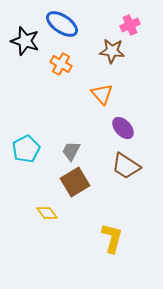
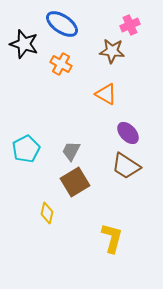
black star: moved 1 px left, 3 px down
orange triangle: moved 4 px right; rotated 20 degrees counterclockwise
purple ellipse: moved 5 px right, 5 px down
yellow diamond: rotated 50 degrees clockwise
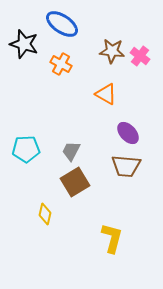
pink cross: moved 10 px right, 31 px down; rotated 30 degrees counterclockwise
cyan pentagon: rotated 24 degrees clockwise
brown trapezoid: rotated 28 degrees counterclockwise
yellow diamond: moved 2 px left, 1 px down
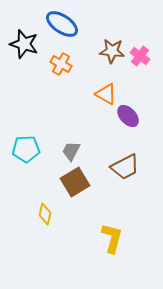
purple ellipse: moved 17 px up
brown trapezoid: moved 1 px left, 1 px down; rotated 32 degrees counterclockwise
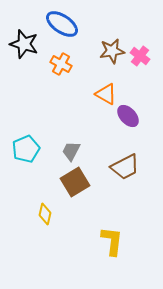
brown star: rotated 15 degrees counterclockwise
cyan pentagon: rotated 20 degrees counterclockwise
yellow L-shape: moved 3 px down; rotated 8 degrees counterclockwise
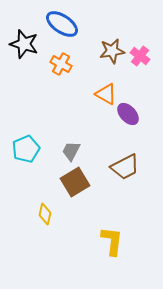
purple ellipse: moved 2 px up
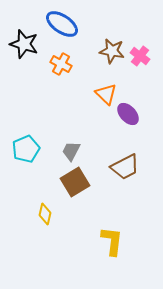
brown star: rotated 20 degrees clockwise
orange triangle: rotated 15 degrees clockwise
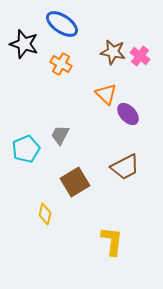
brown star: moved 1 px right, 1 px down
gray trapezoid: moved 11 px left, 16 px up
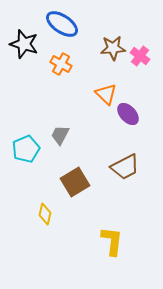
brown star: moved 4 px up; rotated 15 degrees counterclockwise
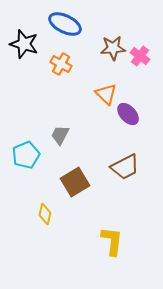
blue ellipse: moved 3 px right; rotated 8 degrees counterclockwise
cyan pentagon: moved 6 px down
